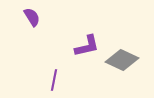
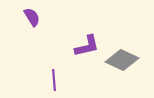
purple line: rotated 15 degrees counterclockwise
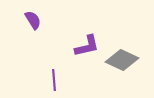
purple semicircle: moved 1 px right, 3 px down
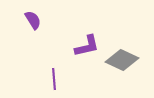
purple line: moved 1 px up
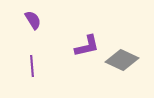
purple line: moved 22 px left, 13 px up
